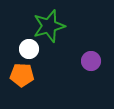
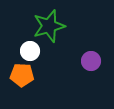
white circle: moved 1 px right, 2 px down
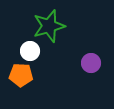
purple circle: moved 2 px down
orange pentagon: moved 1 px left
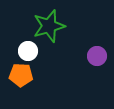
white circle: moved 2 px left
purple circle: moved 6 px right, 7 px up
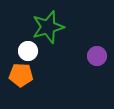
green star: moved 1 px left, 1 px down
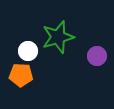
green star: moved 10 px right, 10 px down
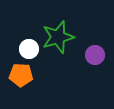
white circle: moved 1 px right, 2 px up
purple circle: moved 2 px left, 1 px up
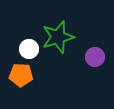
purple circle: moved 2 px down
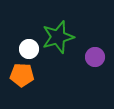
orange pentagon: moved 1 px right
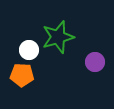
white circle: moved 1 px down
purple circle: moved 5 px down
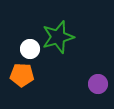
white circle: moved 1 px right, 1 px up
purple circle: moved 3 px right, 22 px down
